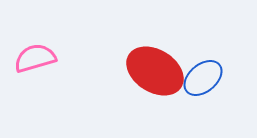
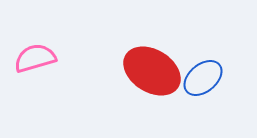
red ellipse: moved 3 px left
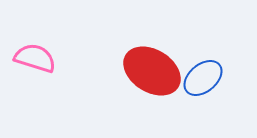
pink semicircle: rotated 33 degrees clockwise
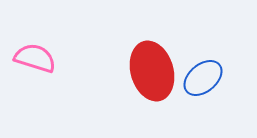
red ellipse: rotated 42 degrees clockwise
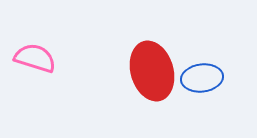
blue ellipse: moved 1 px left; rotated 33 degrees clockwise
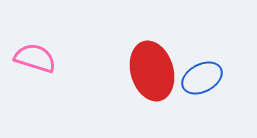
blue ellipse: rotated 21 degrees counterclockwise
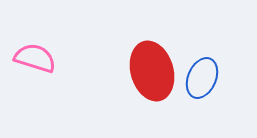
blue ellipse: rotated 39 degrees counterclockwise
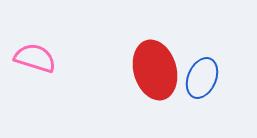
red ellipse: moved 3 px right, 1 px up
